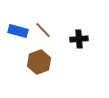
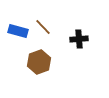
brown line: moved 3 px up
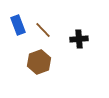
brown line: moved 3 px down
blue rectangle: moved 6 px up; rotated 54 degrees clockwise
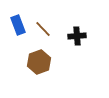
brown line: moved 1 px up
black cross: moved 2 px left, 3 px up
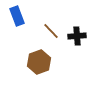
blue rectangle: moved 1 px left, 9 px up
brown line: moved 8 px right, 2 px down
